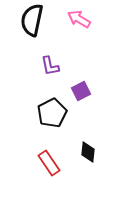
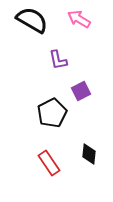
black semicircle: rotated 108 degrees clockwise
purple L-shape: moved 8 px right, 6 px up
black diamond: moved 1 px right, 2 px down
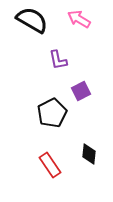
red rectangle: moved 1 px right, 2 px down
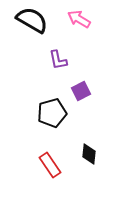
black pentagon: rotated 12 degrees clockwise
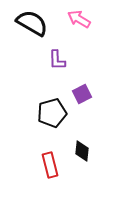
black semicircle: moved 3 px down
purple L-shape: moved 1 px left; rotated 10 degrees clockwise
purple square: moved 1 px right, 3 px down
black diamond: moved 7 px left, 3 px up
red rectangle: rotated 20 degrees clockwise
